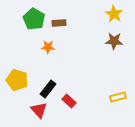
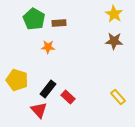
yellow rectangle: rotated 63 degrees clockwise
red rectangle: moved 1 px left, 4 px up
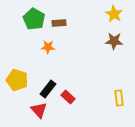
yellow rectangle: moved 1 px right, 1 px down; rotated 35 degrees clockwise
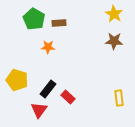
red triangle: rotated 18 degrees clockwise
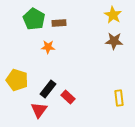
yellow star: moved 1 px left, 1 px down
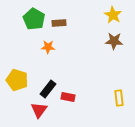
red rectangle: rotated 32 degrees counterclockwise
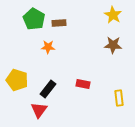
brown star: moved 1 px left, 4 px down
red rectangle: moved 15 px right, 13 px up
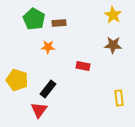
red rectangle: moved 18 px up
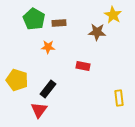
brown star: moved 16 px left, 13 px up
